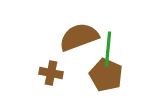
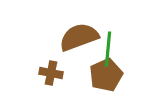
brown pentagon: rotated 24 degrees clockwise
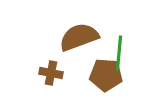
green line: moved 11 px right, 4 px down
brown pentagon: rotated 28 degrees clockwise
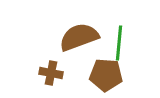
green line: moved 10 px up
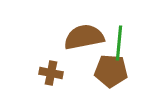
brown semicircle: moved 5 px right; rotated 9 degrees clockwise
brown pentagon: moved 5 px right, 4 px up
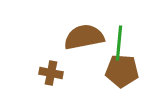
brown pentagon: moved 11 px right
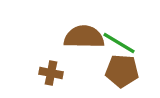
brown semicircle: rotated 12 degrees clockwise
green line: rotated 64 degrees counterclockwise
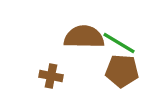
brown cross: moved 3 px down
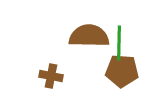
brown semicircle: moved 5 px right, 1 px up
green line: rotated 60 degrees clockwise
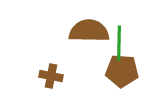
brown semicircle: moved 5 px up
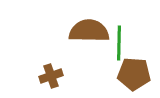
brown pentagon: moved 12 px right, 3 px down
brown cross: rotated 30 degrees counterclockwise
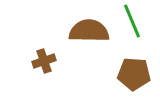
green line: moved 13 px right, 22 px up; rotated 24 degrees counterclockwise
brown cross: moved 7 px left, 15 px up
